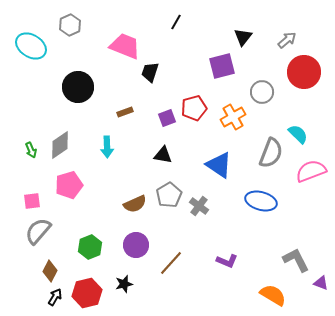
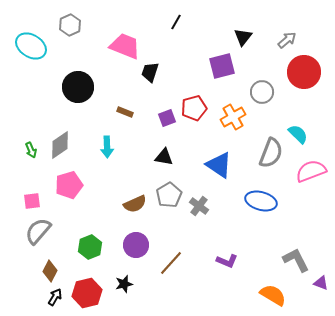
brown rectangle at (125, 112): rotated 42 degrees clockwise
black triangle at (163, 155): moved 1 px right, 2 px down
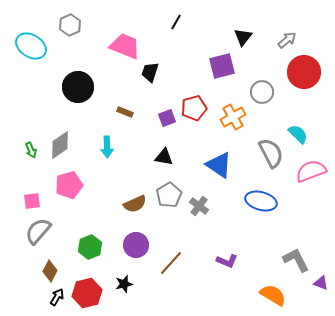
gray semicircle at (271, 153): rotated 48 degrees counterclockwise
black arrow at (55, 297): moved 2 px right
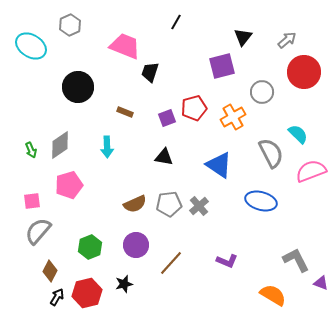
gray pentagon at (169, 195): moved 9 px down; rotated 25 degrees clockwise
gray cross at (199, 206): rotated 12 degrees clockwise
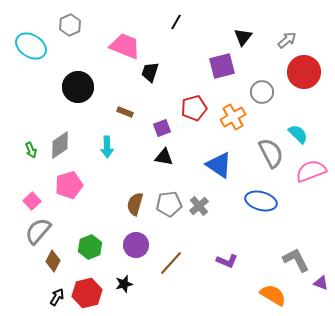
purple square at (167, 118): moved 5 px left, 10 px down
pink square at (32, 201): rotated 36 degrees counterclockwise
brown semicircle at (135, 204): rotated 130 degrees clockwise
brown diamond at (50, 271): moved 3 px right, 10 px up
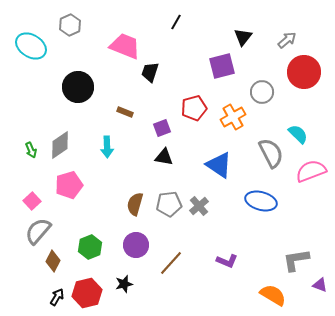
gray L-shape at (296, 260): rotated 72 degrees counterclockwise
purple triangle at (321, 283): moved 1 px left, 2 px down
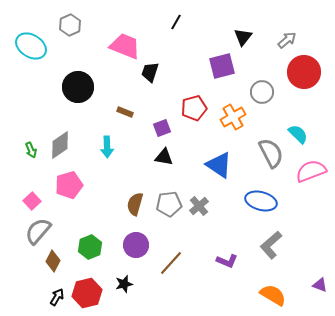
gray L-shape at (296, 260): moved 25 px left, 15 px up; rotated 32 degrees counterclockwise
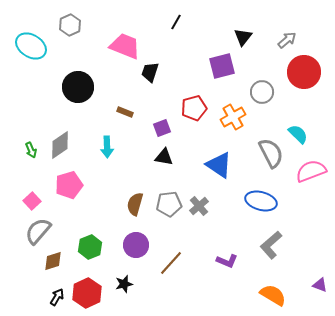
brown diamond at (53, 261): rotated 45 degrees clockwise
red hexagon at (87, 293): rotated 12 degrees counterclockwise
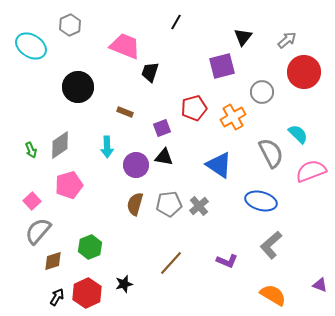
purple circle at (136, 245): moved 80 px up
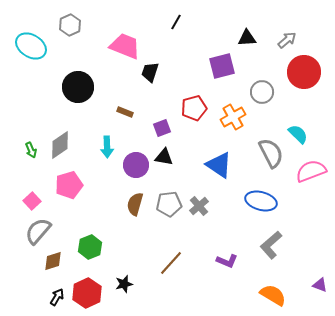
black triangle at (243, 37): moved 4 px right, 1 px down; rotated 48 degrees clockwise
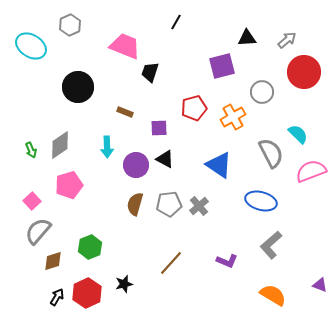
purple square at (162, 128): moved 3 px left; rotated 18 degrees clockwise
black triangle at (164, 157): moved 1 px right, 2 px down; rotated 18 degrees clockwise
